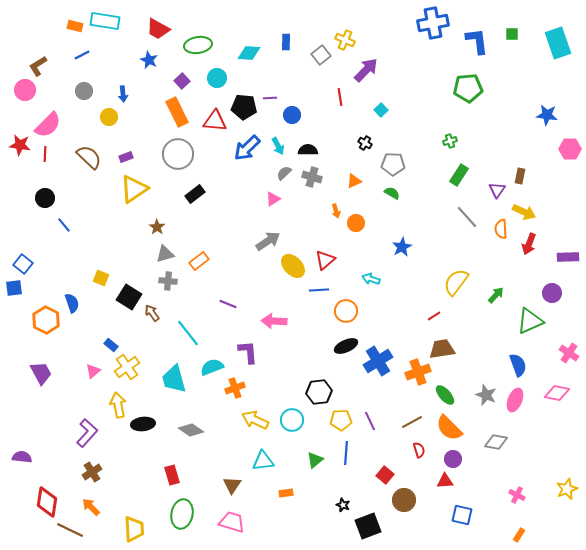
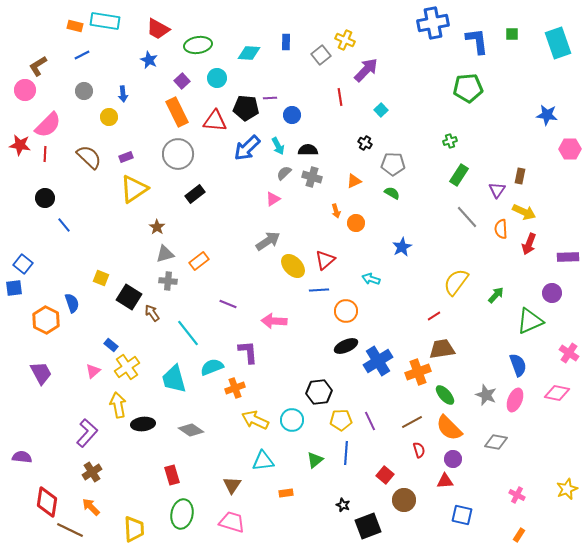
black pentagon at (244, 107): moved 2 px right, 1 px down
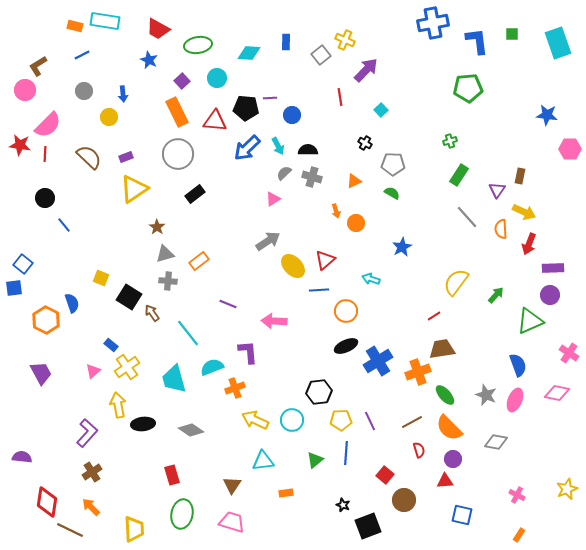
purple rectangle at (568, 257): moved 15 px left, 11 px down
purple circle at (552, 293): moved 2 px left, 2 px down
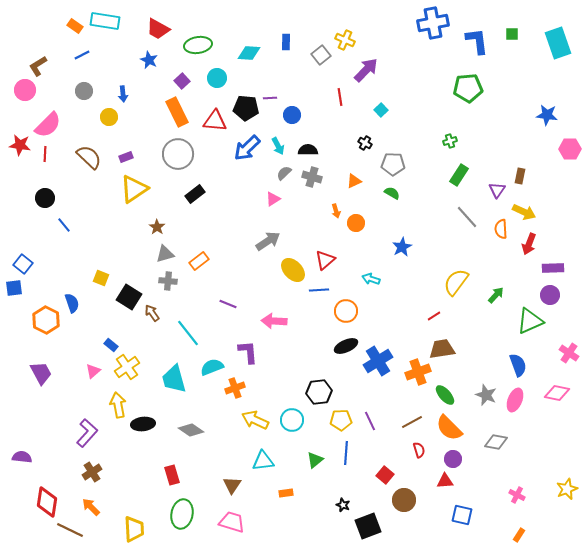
orange rectangle at (75, 26): rotated 21 degrees clockwise
yellow ellipse at (293, 266): moved 4 px down
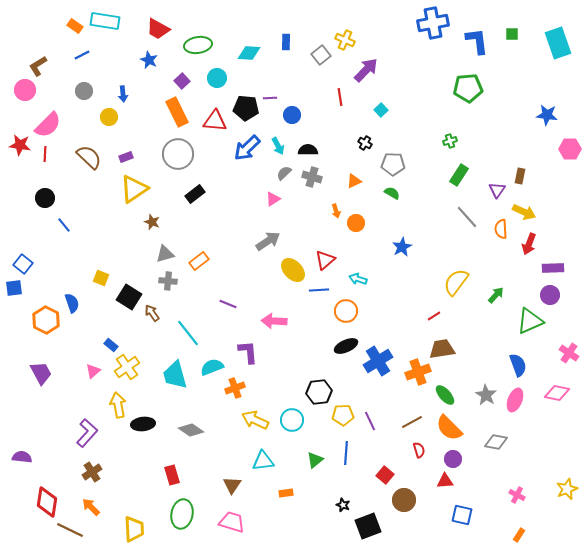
brown star at (157, 227): moved 5 px left, 5 px up; rotated 14 degrees counterclockwise
cyan arrow at (371, 279): moved 13 px left
cyan trapezoid at (174, 379): moved 1 px right, 4 px up
gray star at (486, 395): rotated 10 degrees clockwise
yellow pentagon at (341, 420): moved 2 px right, 5 px up
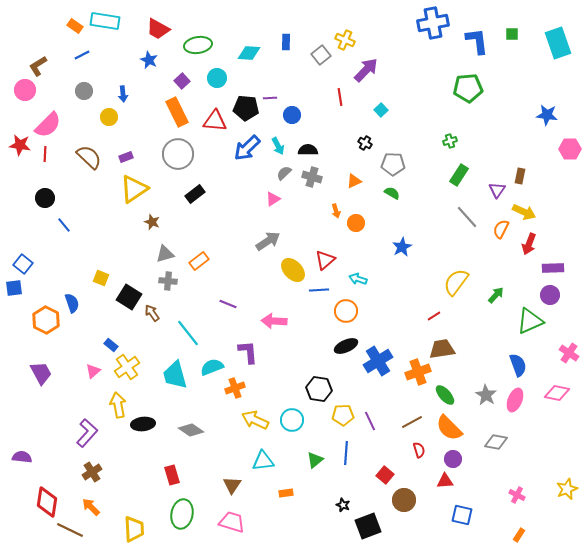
orange semicircle at (501, 229): rotated 30 degrees clockwise
black hexagon at (319, 392): moved 3 px up; rotated 15 degrees clockwise
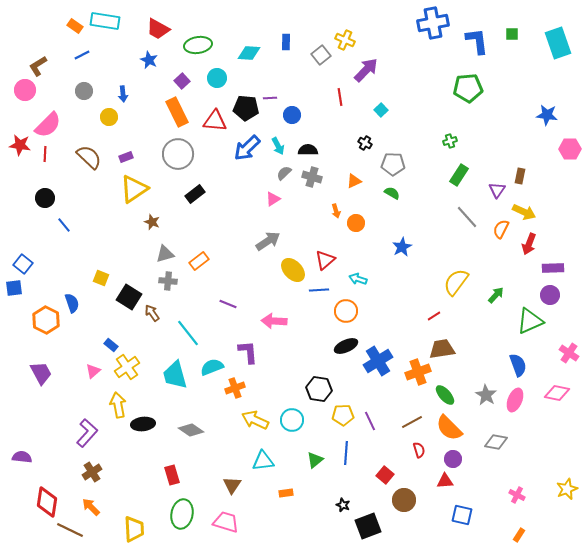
pink trapezoid at (232, 522): moved 6 px left
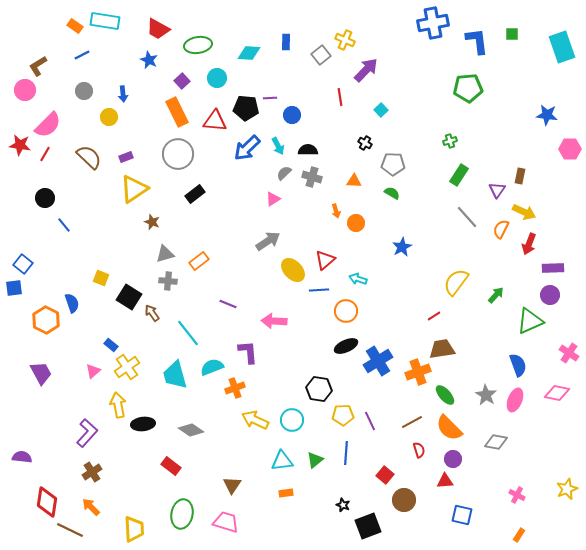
cyan rectangle at (558, 43): moved 4 px right, 4 px down
red line at (45, 154): rotated 28 degrees clockwise
orange triangle at (354, 181): rotated 28 degrees clockwise
cyan triangle at (263, 461): moved 19 px right
red rectangle at (172, 475): moved 1 px left, 9 px up; rotated 36 degrees counterclockwise
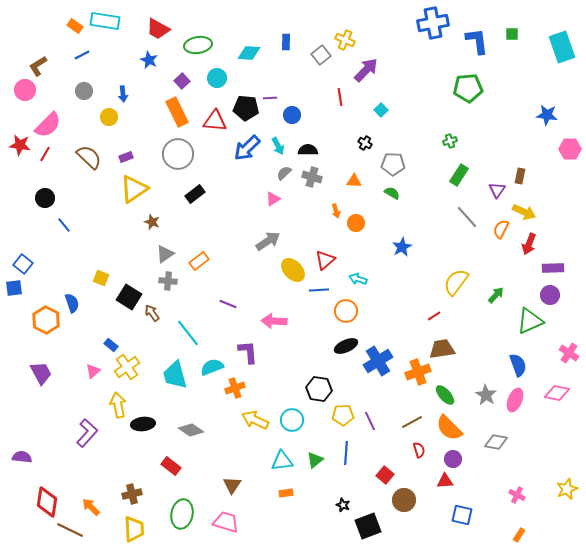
gray triangle at (165, 254): rotated 18 degrees counterclockwise
brown cross at (92, 472): moved 40 px right, 22 px down; rotated 18 degrees clockwise
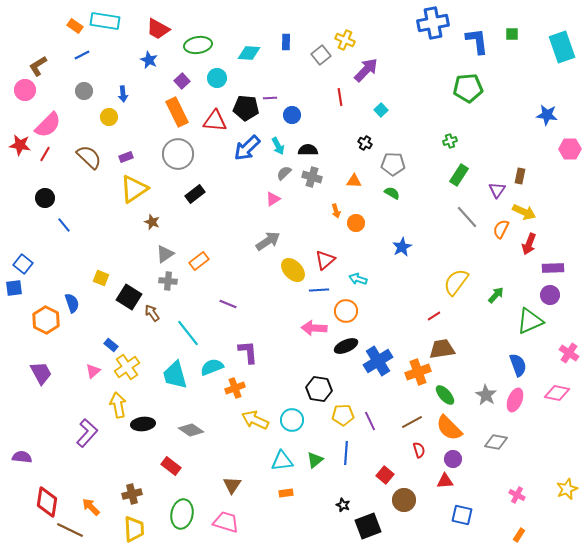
pink arrow at (274, 321): moved 40 px right, 7 px down
